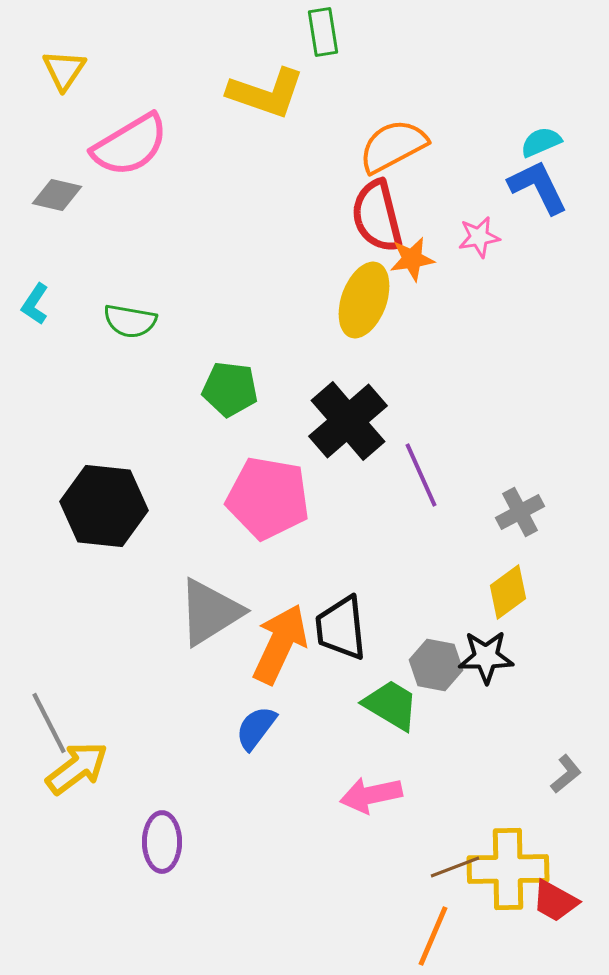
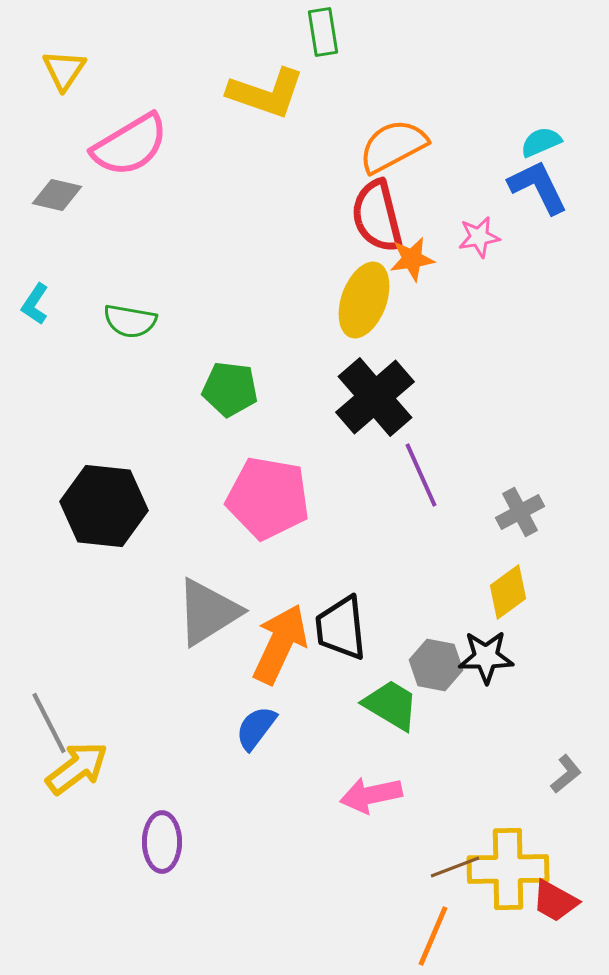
black cross: moved 27 px right, 24 px up
gray triangle: moved 2 px left
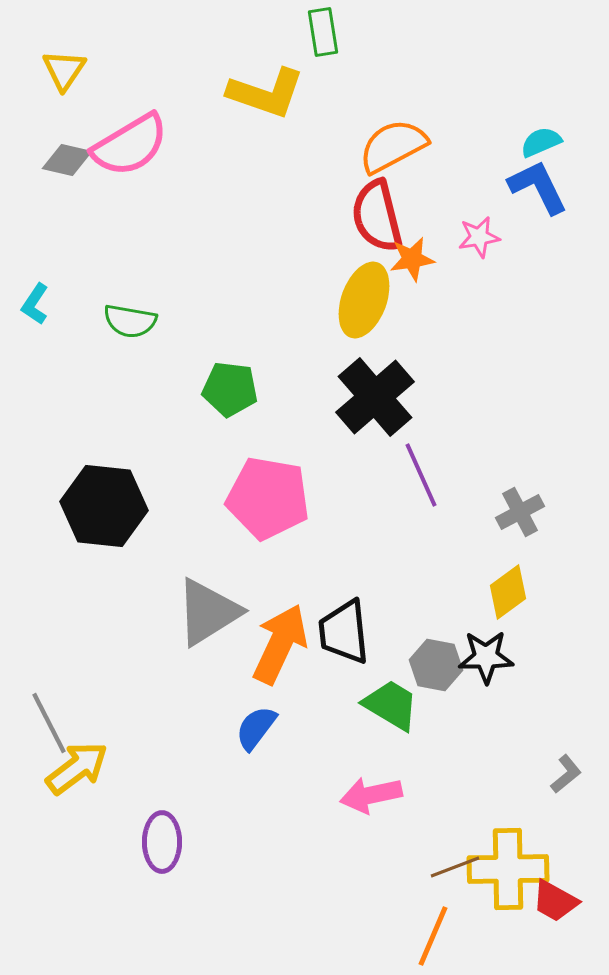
gray diamond: moved 10 px right, 35 px up
black trapezoid: moved 3 px right, 4 px down
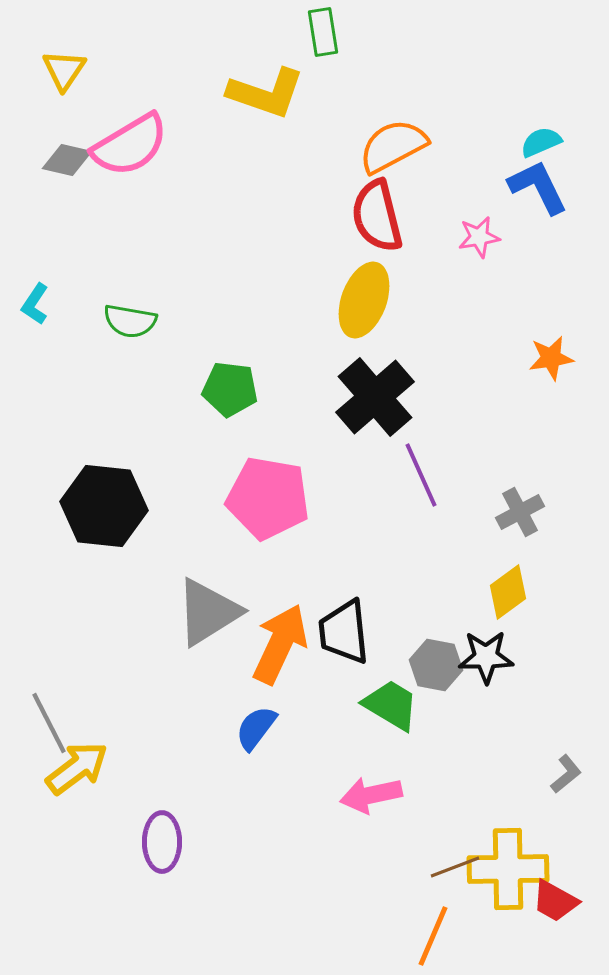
orange star: moved 139 px right, 99 px down
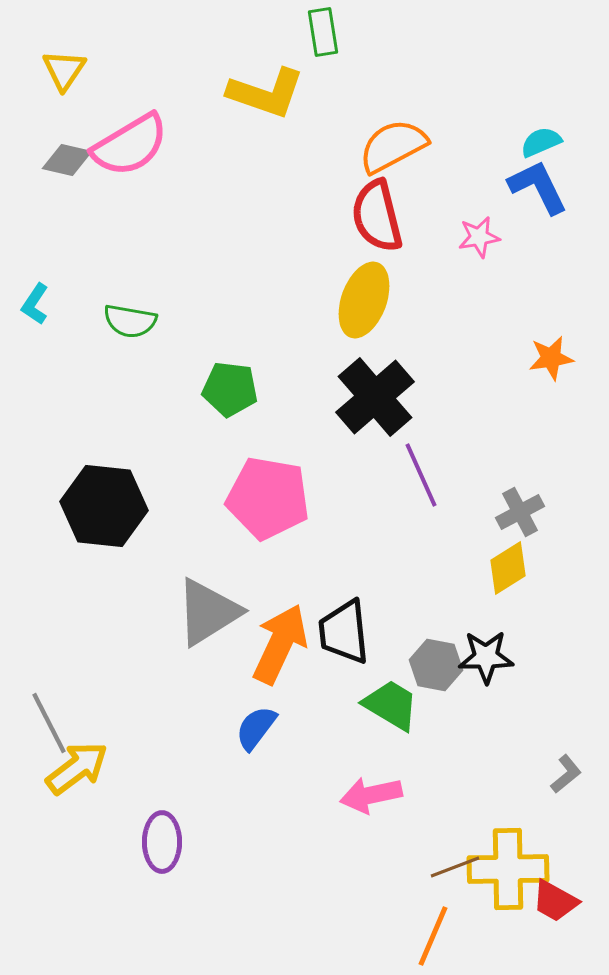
yellow diamond: moved 24 px up; rotated 4 degrees clockwise
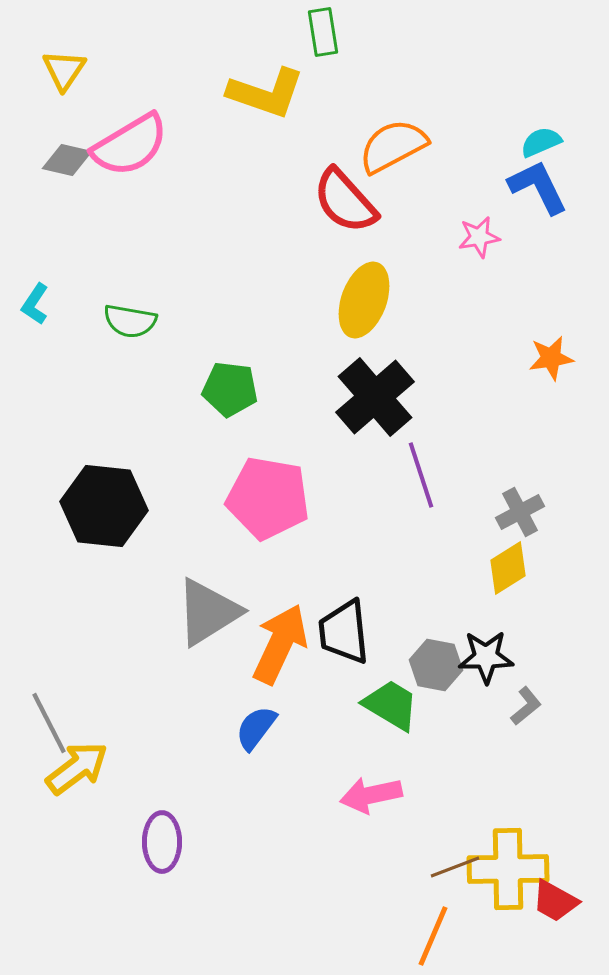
red semicircle: moved 32 px left, 15 px up; rotated 28 degrees counterclockwise
purple line: rotated 6 degrees clockwise
gray L-shape: moved 40 px left, 68 px up
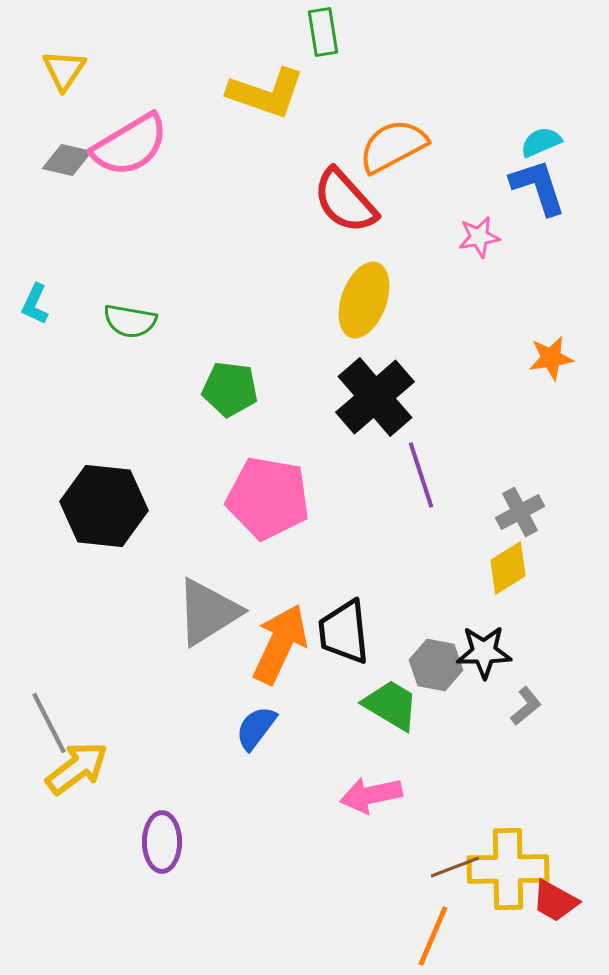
blue L-shape: rotated 8 degrees clockwise
cyan L-shape: rotated 9 degrees counterclockwise
black star: moved 2 px left, 5 px up
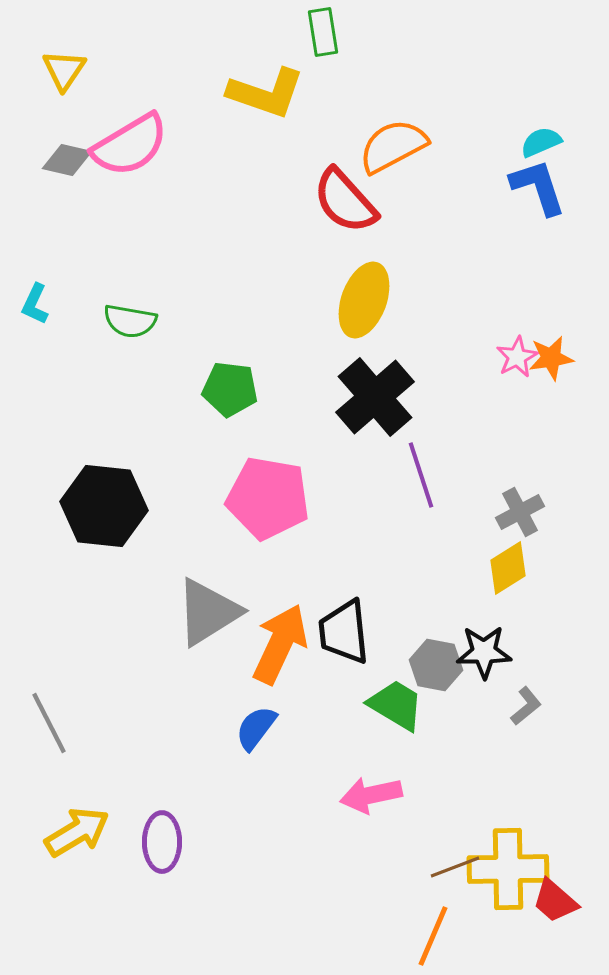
pink star: moved 38 px right, 120 px down; rotated 18 degrees counterclockwise
green trapezoid: moved 5 px right
yellow arrow: moved 64 px down; rotated 6 degrees clockwise
red trapezoid: rotated 12 degrees clockwise
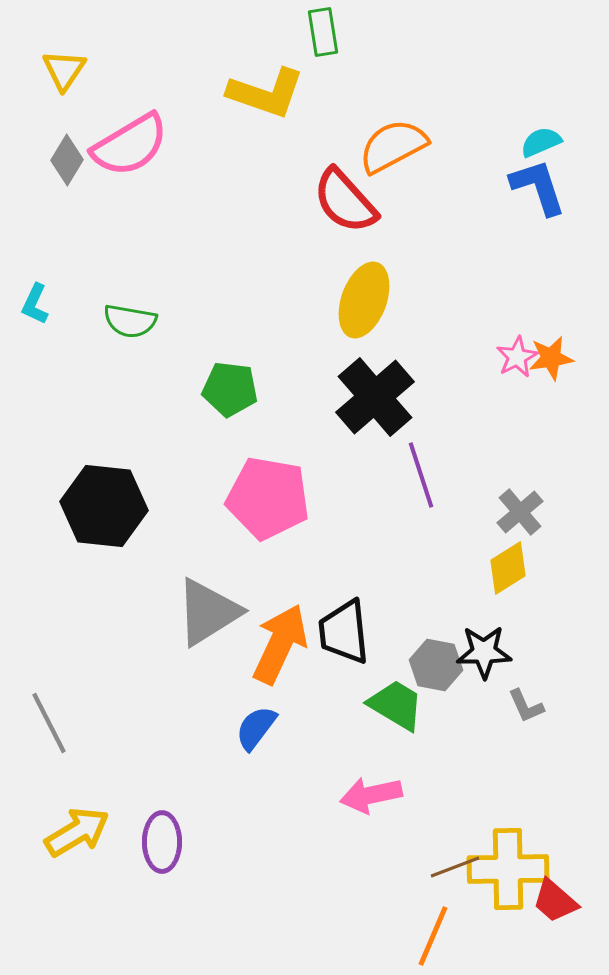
gray diamond: rotated 72 degrees counterclockwise
gray cross: rotated 12 degrees counterclockwise
gray L-shape: rotated 105 degrees clockwise
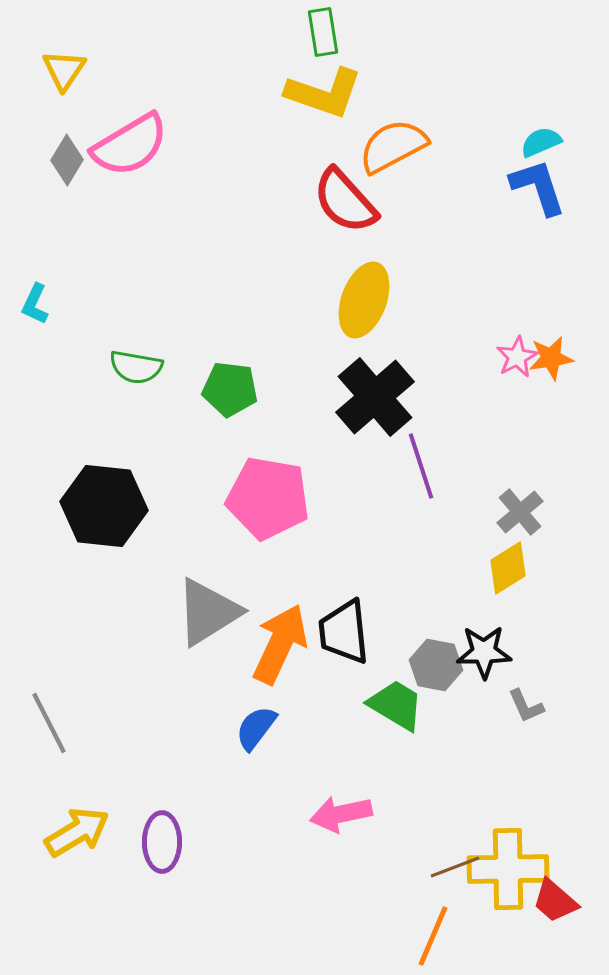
yellow L-shape: moved 58 px right
green semicircle: moved 6 px right, 46 px down
purple line: moved 9 px up
pink arrow: moved 30 px left, 19 px down
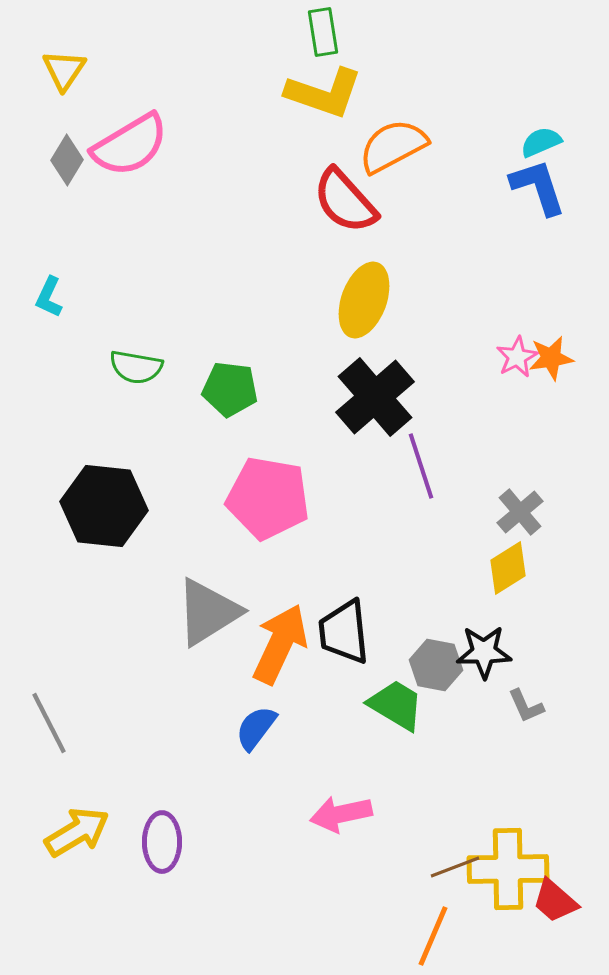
cyan L-shape: moved 14 px right, 7 px up
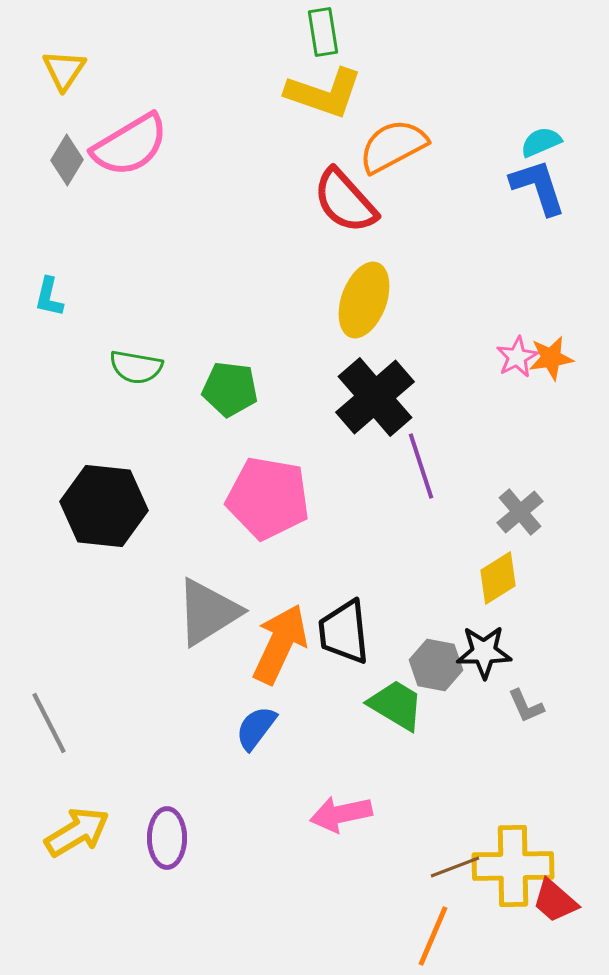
cyan L-shape: rotated 12 degrees counterclockwise
yellow diamond: moved 10 px left, 10 px down
purple ellipse: moved 5 px right, 4 px up
yellow cross: moved 5 px right, 3 px up
